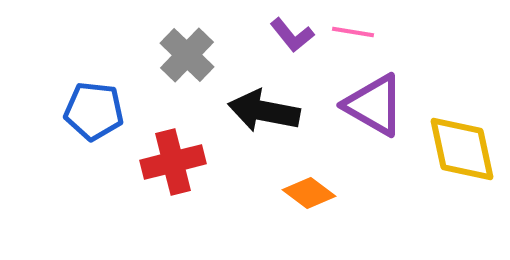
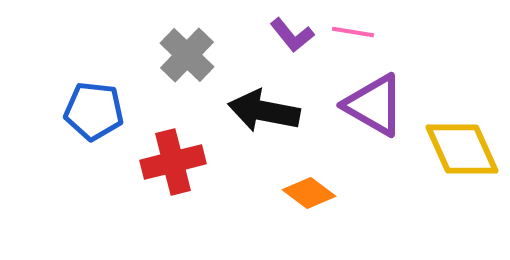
yellow diamond: rotated 12 degrees counterclockwise
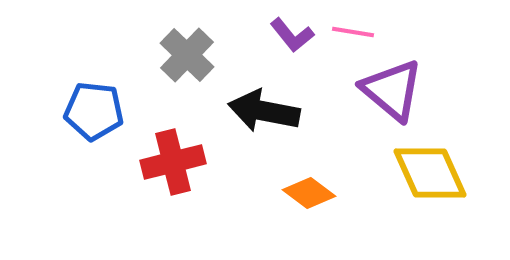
purple triangle: moved 18 px right, 15 px up; rotated 10 degrees clockwise
yellow diamond: moved 32 px left, 24 px down
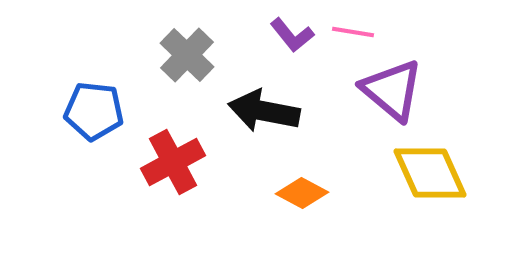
red cross: rotated 14 degrees counterclockwise
orange diamond: moved 7 px left; rotated 9 degrees counterclockwise
